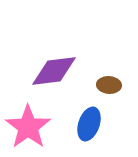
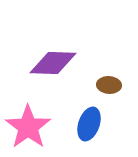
purple diamond: moved 1 px left, 8 px up; rotated 9 degrees clockwise
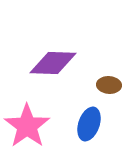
pink star: moved 1 px left, 1 px up
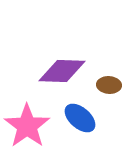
purple diamond: moved 9 px right, 8 px down
blue ellipse: moved 9 px left, 6 px up; rotated 68 degrees counterclockwise
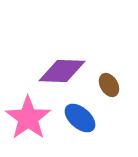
brown ellipse: rotated 55 degrees clockwise
pink star: moved 1 px right, 8 px up
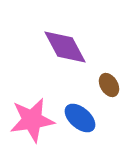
purple diamond: moved 3 px right, 24 px up; rotated 60 degrees clockwise
pink star: moved 4 px right, 2 px down; rotated 27 degrees clockwise
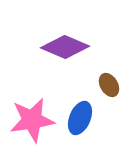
purple diamond: rotated 39 degrees counterclockwise
blue ellipse: rotated 72 degrees clockwise
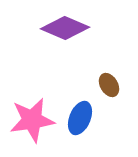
purple diamond: moved 19 px up
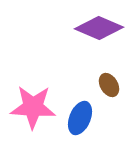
purple diamond: moved 34 px right
pink star: moved 1 px right, 13 px up; rotated 12 degrees clockwise
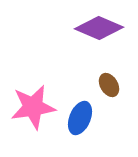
pink star: rotated 12 degrees counterclockwise
